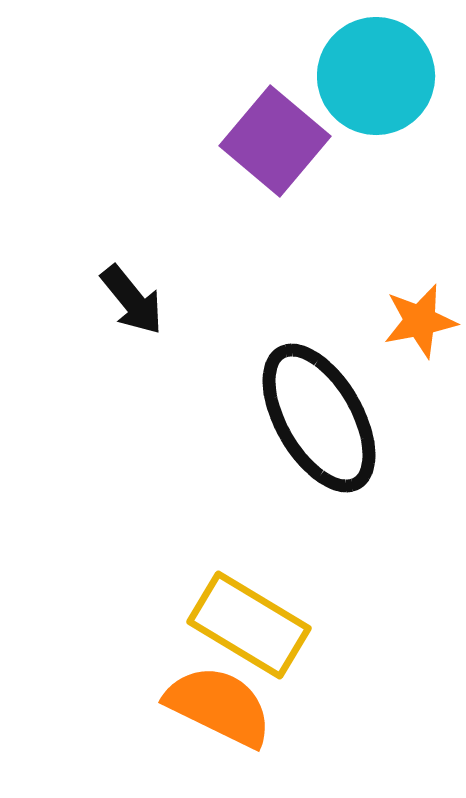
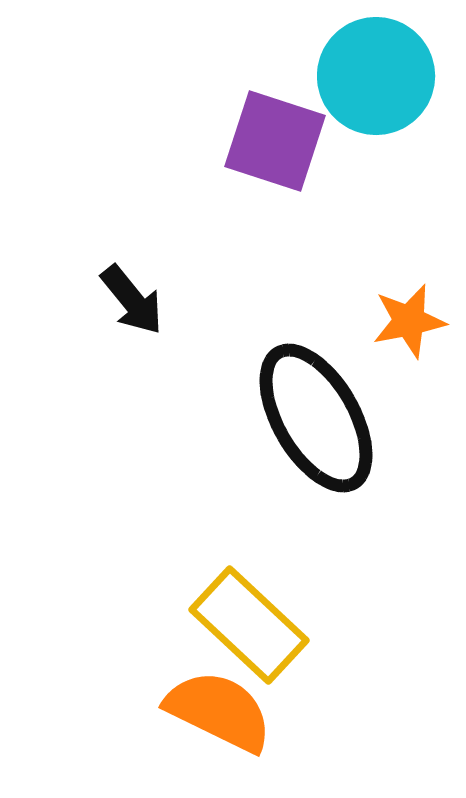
purple square: rotated 22 degrees counterclockwise
orange star: moved 11 px left
black ellipse: moved 3 px left
yellow rectangle: rotated 12 degrees clockwise
orange semicircle: moved 5 px down
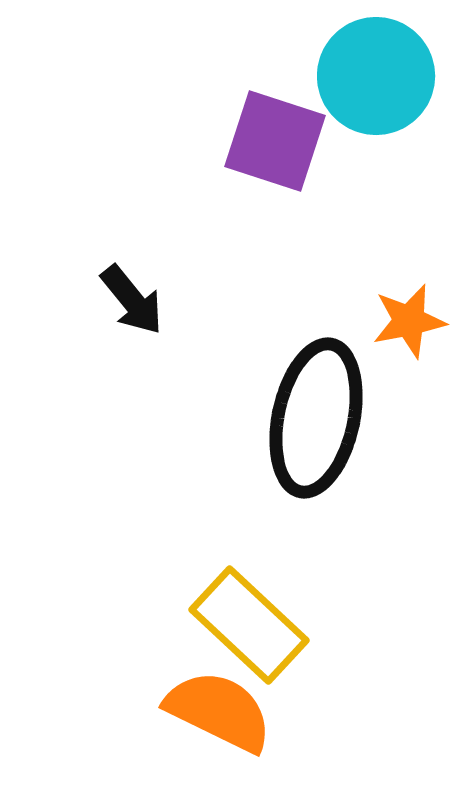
black ellipse: rotated 42 degrees clockwise
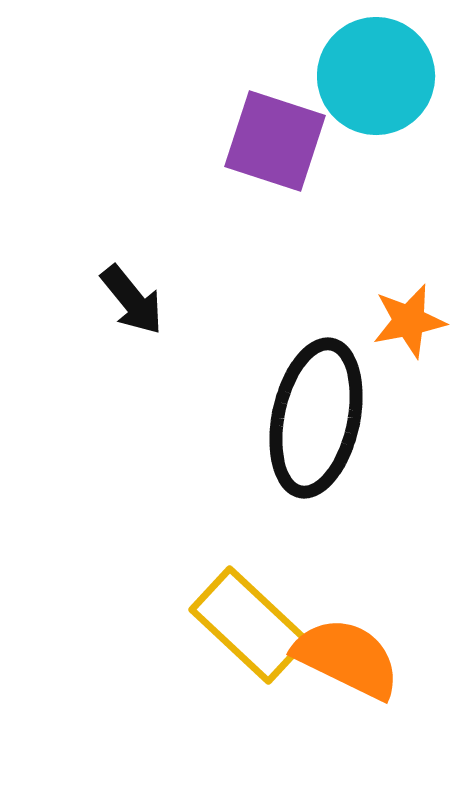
orange semicircle: moved 128 px right, 53 px up
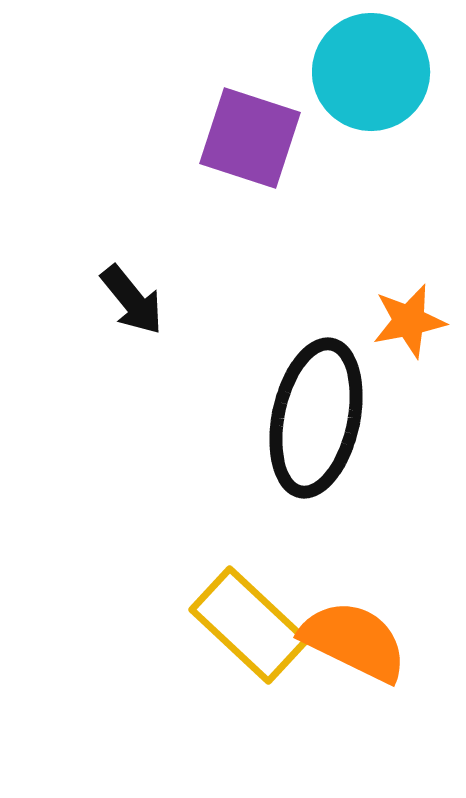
cyan circle: moved 5 px left, 4 px up
purple square: moved 25 px left, 3 px up
orange semicircle: moved 7 px right, 17 px up
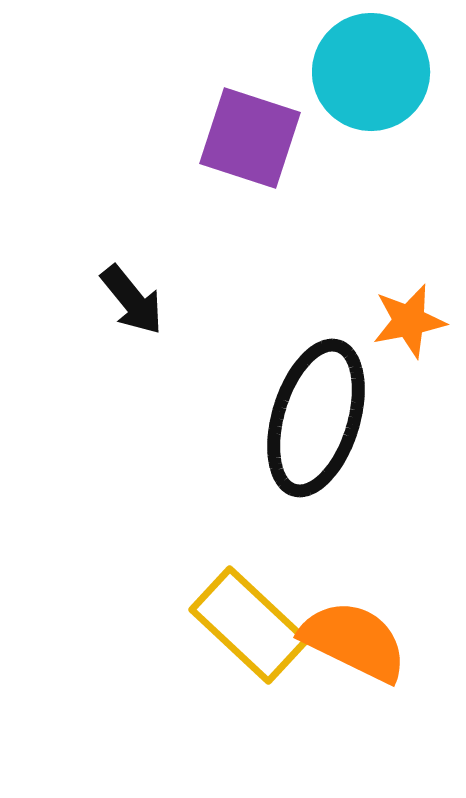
black ellipse: rotated 5 degrees clockwise
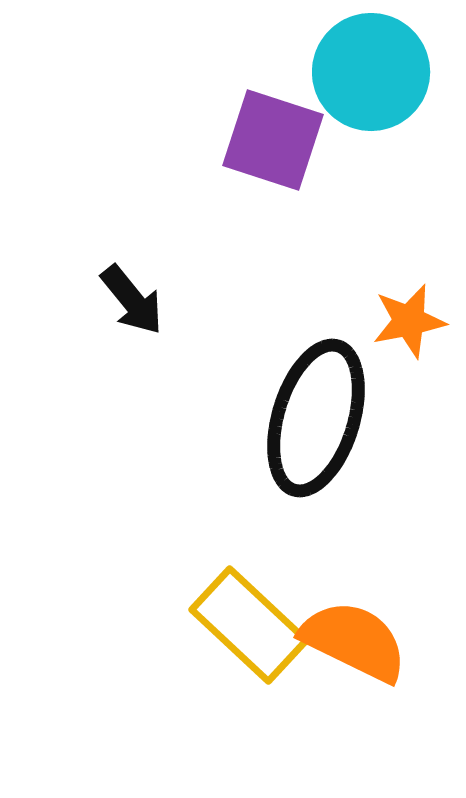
purple square: moved 23 px right, 2 px down
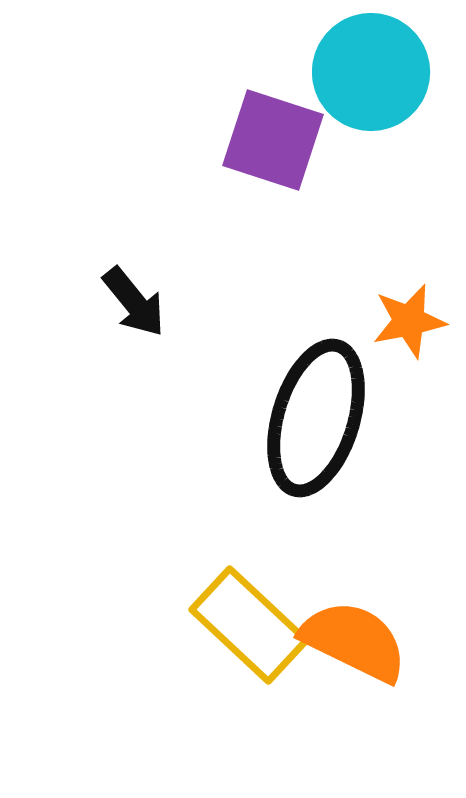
black arrow: moved 2 px right, 2 px down
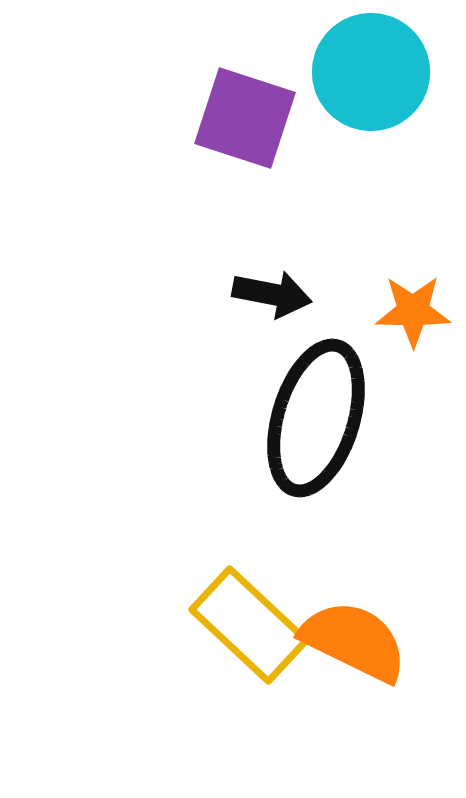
purple square: moved 28 px left, 22 px up
black arrow: moved 138 px right, 8 px up; rotated 40 degrees counterclockwise
orange star: moved 4 px right, 10 px up; rotated 12 degrees clockwise
